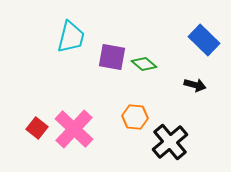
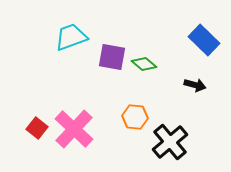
cyan trapezoid: rotated 124 degrees counterclockwise
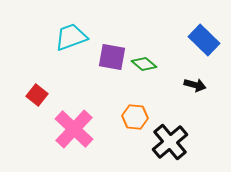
red square: moved 33 px up
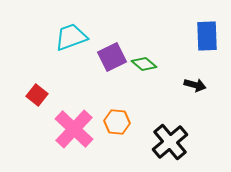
blue rectangle: moved 3 px right, 4 px up; rotated 44 degrees clockwise
purple square: rotated 36 degrees counterclockwise
orange hexagon: moved 18 px left, 5 px down
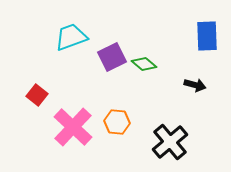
pink cross: moved 1 px left, 2 px up
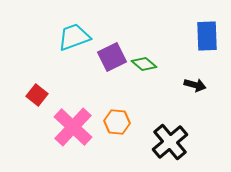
cyan trapezoid: moved 3 px right
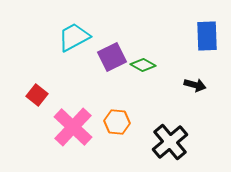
cyan trapezoid: rotated 8 degrees counterclockwise
green diamond: moved 1 px left, 1 px down; rotated 10 degrees counterclockwise
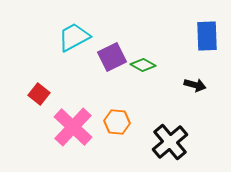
red square: moved 2 px right, 1 px up
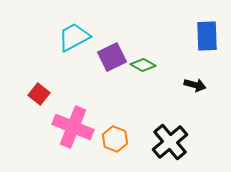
orange hexagon: moved 2 px left, 17 px down; rotated 15 degrees clockwise
pink cross: rotated 21 degrees counterclockwise
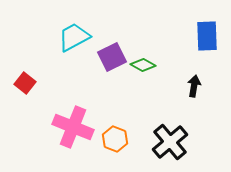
black arrow: moved 1 px left, 1 px down; rotated 95 degrees counterclockwise
red square: moved 14 px left, 11 px up
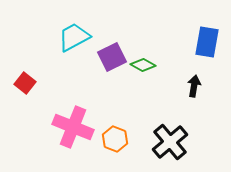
blue rectangle: moved 6 px down; rotated 12 degrees clockwise
